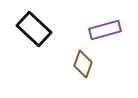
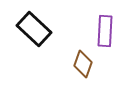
purple rectangle: moved 1 px down; rotated 72 degrees counterclockwise
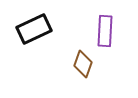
black rectangle: rotated 68 degrees counterclockwise
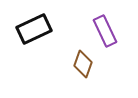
purple rectangle: rotated 28 degrees counterclockwise
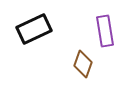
purple rectangle: rotated 16 degrees clockwise
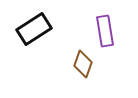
black rectangle: rotated 8 degrees counterclockwise
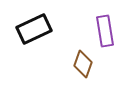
black rectangle: rotated 8 degrees clockwise
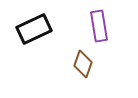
purple rectangle: moved 6 px left, 5 px up
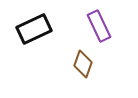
purple rectangle: rotated 16 degrees counterclockwise
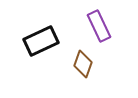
black rectangle: moved 7 px right, 12 px down
